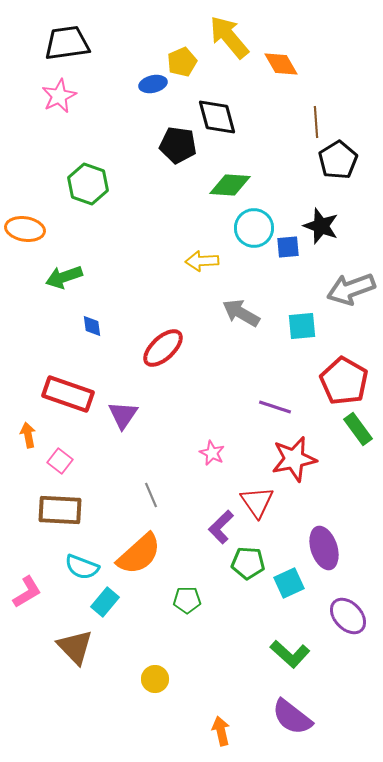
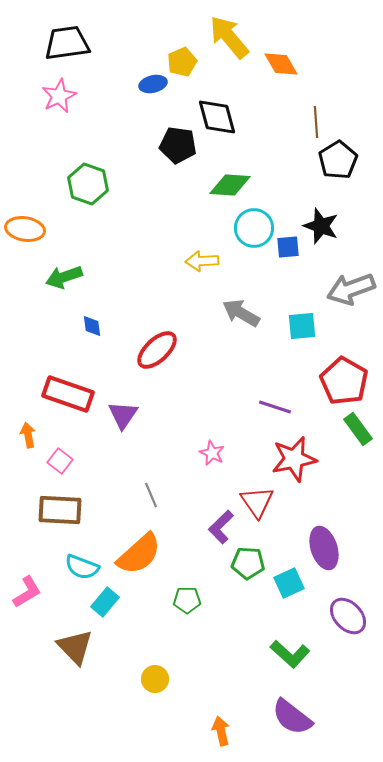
red ellipse at (163, 348): moved 6 px left, 2 px down
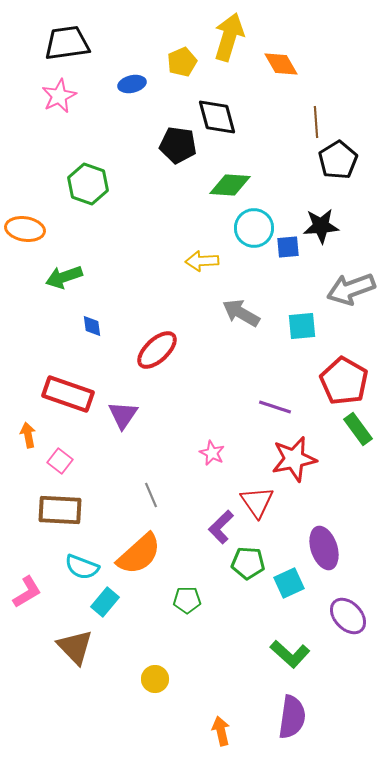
yellow arrow at (229, 37): rotated 57 degrees clockwise
blue ellipse at (153, 84): moved 21 px left
black star at (321, 226): rotated 24 degrees counterclockwise
purple semicircle at (292, 717): rotated 120 degrees counterclockwise
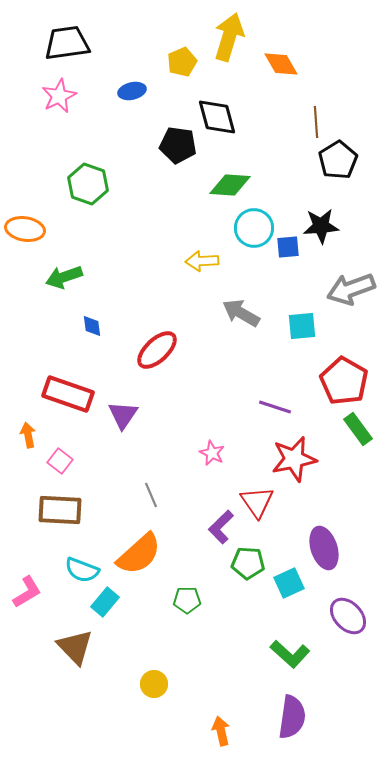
blue ellipse at (132, 84): moved 7 px down
cyan semicircle at (82, 567): moved 3 px down
yellow circle at (155, 679): moved 1 px left, 5 px down
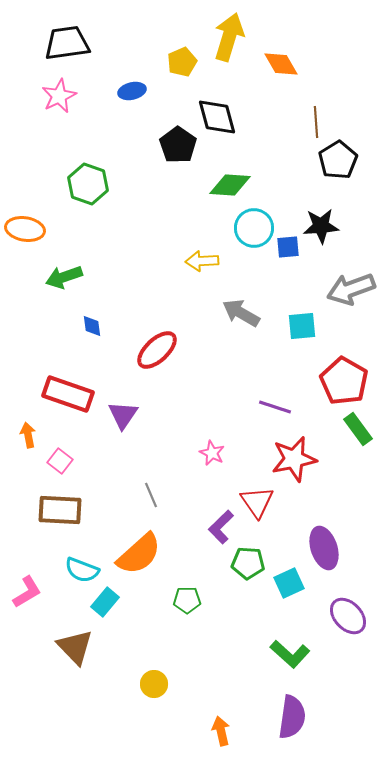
black pentagon at (178, 145): rotated 27 degrees clockwise
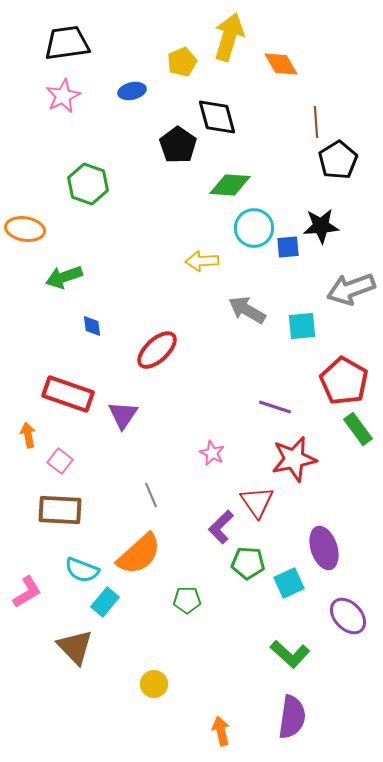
pink star at (59, 96): moved 4 px right
gray arrow at (241, 313): moved 6 px right, 3 px up
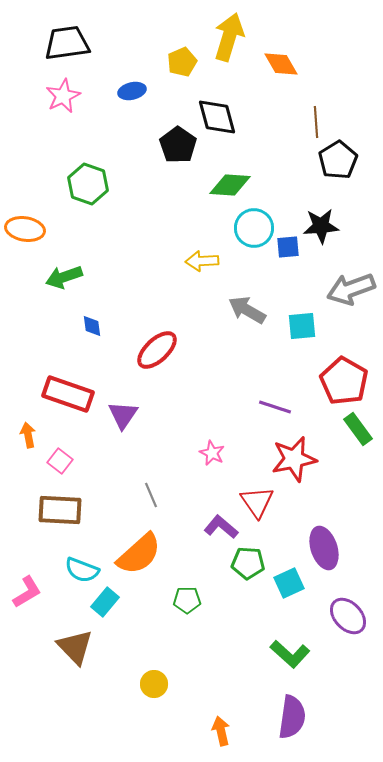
purple L-shape at (221, 527): rotated 84 degrees clockwise
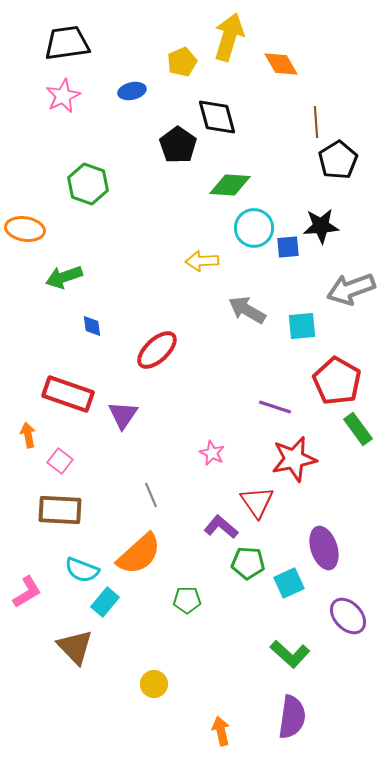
red pentagon at (344, 381): moved 7 px left
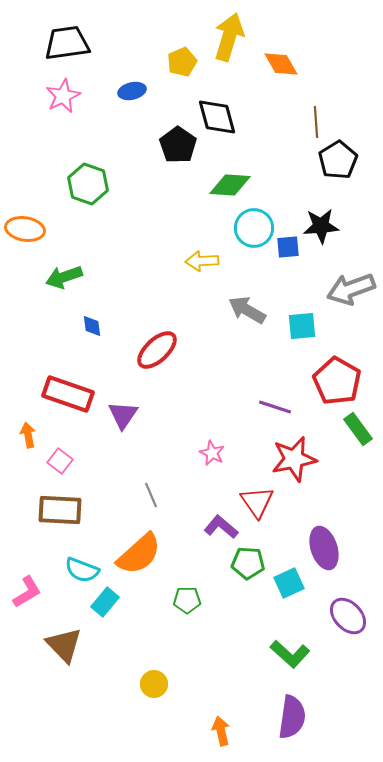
brown triangle at (75, 647): moved 11 px left, 2 px up
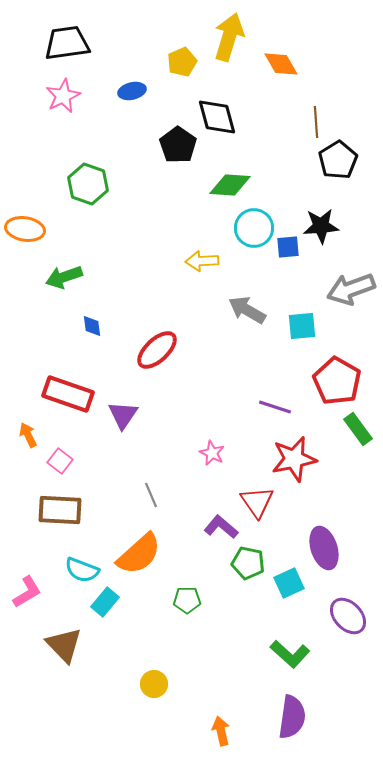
orange arrow at (28, 435): rotated 15 degrees counterclockwise
green pentagon at (248, 563): rotated 8 degrees clockwise
